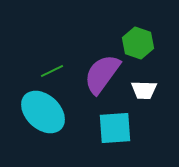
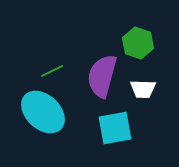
purple semicircle: moved 2 px down; rotated 21 degrees counterclockwise
white trapezoid: moved 1 px left, 1 px up
cyan square: rotated 6 degrees counterclockwise
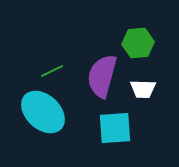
green hexagon: rotated 24 degrees counterclockwise
cyan square: rotated 6 degrees clockwise
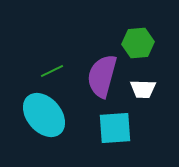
cyan ellipse: moved 1 px right, 3 px down; rotated 6 degrees clockwise
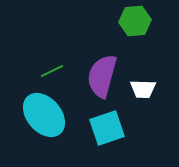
green hexagon: moved 3 px left, 22 px up
cyan square: moved 8 px left; rotated 15 degrees counterclockwise
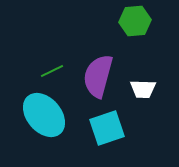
purple semicircle: moved 4 px left
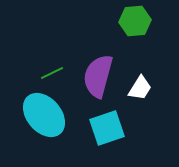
green line: moved 2 px down
white trapezoid: moved 3 px left, 1 px up; rotated 60 degrees counterclockwise
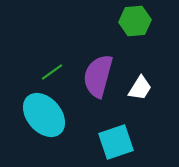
green line: moved 1 px up; rotated 10 degrees counterclockwise
cyan square: moved 9 px right, 14 px down
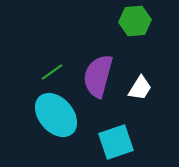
cyan ellipse: moved 12 px right
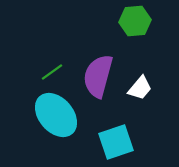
white trapezoid: rotated 8 degrees clockwise
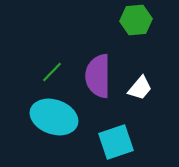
green hexagon: moved 1 px right, 1 px up
green line: rotated 10 degrees counterclockwise
purple semicircle: rotated 15 degrees counterclockwise
cyan ellipse: moved 2 px left, 2 px down; rotated 30 degrees counterclockwise
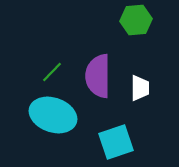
white trapezoid: rotated 40 degrees counterclockwise
cyan ellipse: moved 1 px left, 2 px up
